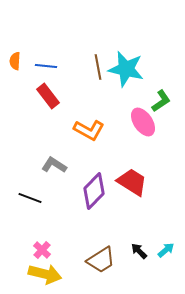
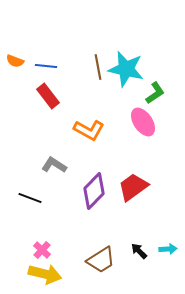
orange semicircle: rotated 72 degrees counterclockwise
green L-shape: moved 6 px left, 8 px up
red trapezoid: moved 1 px right, 5 px down; rotated 68 degrees counterclockwise
cyan arrow: moved 2 px right, 1 px up; rotated 36 degrees clockwise
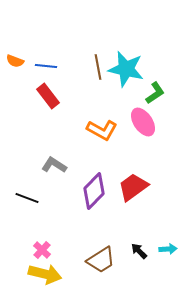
orange L-shape: moved 13 px right
black line: moved 3 px left
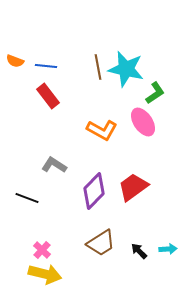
brown trapezoid: moved 17 px up
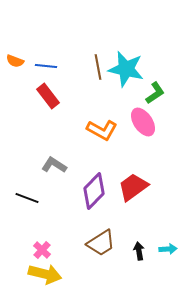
black arrow: rotated 36 degrees clockwise
